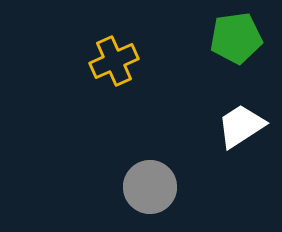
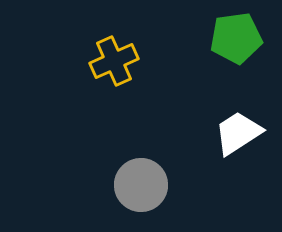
white trapezoid: moved 3 px left, 7 px down
gray circle: moved 9 px left, 2 px up
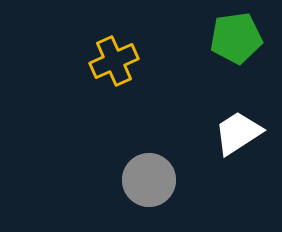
gray circle: moved 8 px right, 5 px up
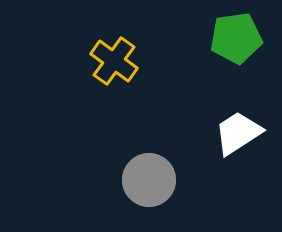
yellow cross: rotated 30 degrees counterclockwise
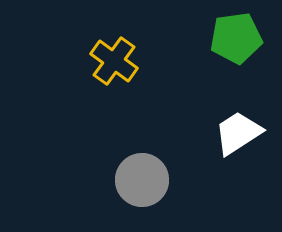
gray circle: moved 7 px left
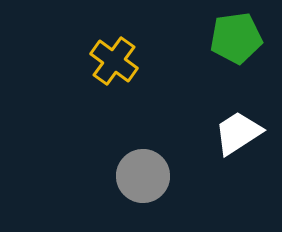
gray circle: moved 1 px right, 4 px up
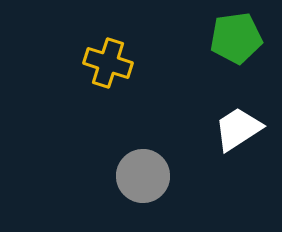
yellow cross: moved 6 px left, 2 px down; rotated 18 degrees counterclockwise
white trapezoid: moved 4 px up
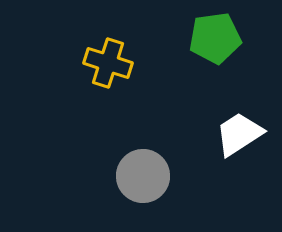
green pentagon: moved 21 px left
white trapezoid: moved 1 px right, 5 px down
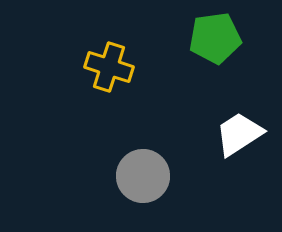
yellow cross: moved 1 px right, 4 px down
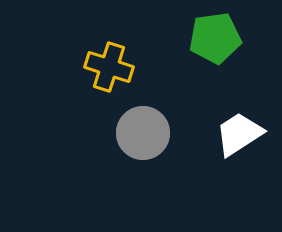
gray circle: moved 43 px up
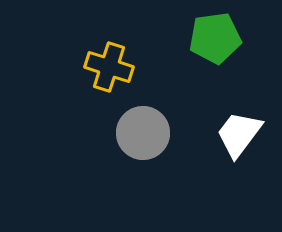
white trapezoid: rotated 20 degrees counterclockwise
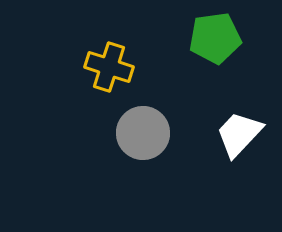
white trapezoid: rotated 6 degrees clockwise
